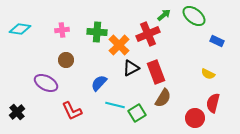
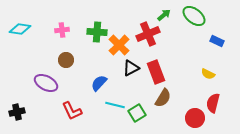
black cross: rotated 28 degrees clockwise
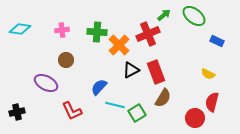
black triangle: moved 2 px down
blue semicircle: moved 4 px down
red semicircle: moved 1 px left, 1 px up
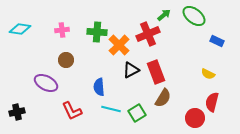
blue semicircle: rotated 48 degrees counterclockwise
cyan line: moved 4 px left, 4 px down
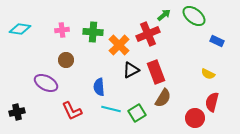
green cross: moved 4 px left
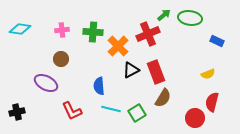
green ellipse: moved 4 px left, 2 px down; rotated 30 degrees counterclockwise
orange cross: moved 1 px left, 1 px down
brown circle: moved 5 px left, 1 px up
yellow semicircle: rotated 48 degrees counterclockwise
blue semicircle: moved 1 px up
